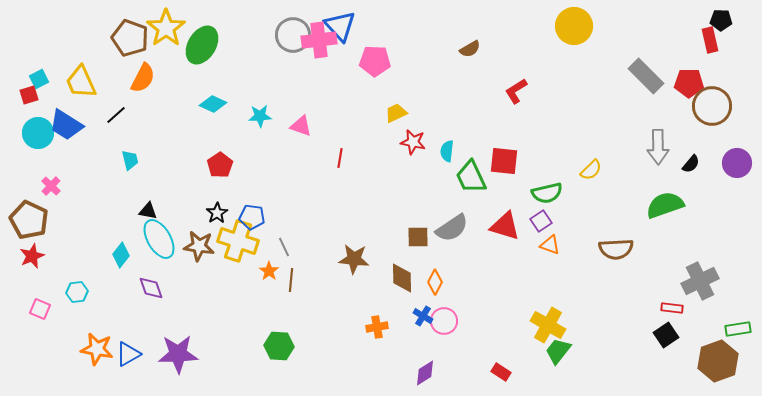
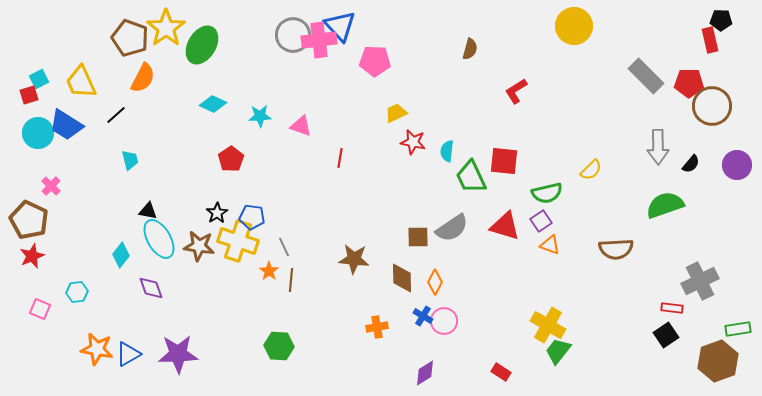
brown semicircle at (470, 49): rotated 45 degrees counterclockwise
purple circle at (737, 163): moved 2 px down
red pentagon at (220, 165): moved 11 px right, 6 px up
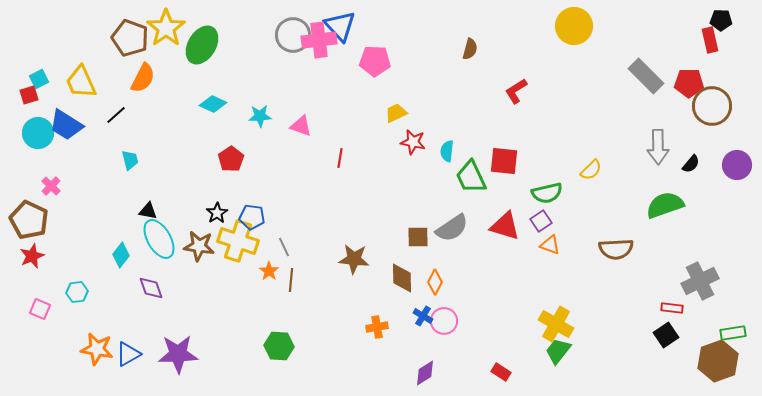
yellow cross at (548, 325): moved 8 px right, 1 px up
green rectangle at (738, 329): moved 5 px left, 4 px down
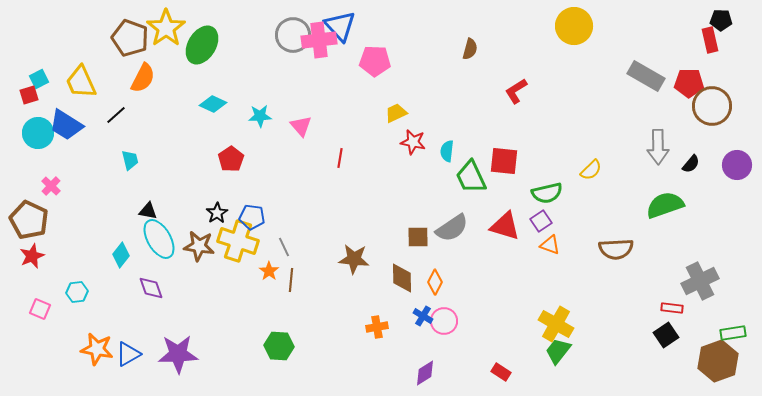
gray rectangle at (646, 76): rotated 15 degrees counterclockwise
pink triangle at (301, 126): rotated 30 degrees clockwise
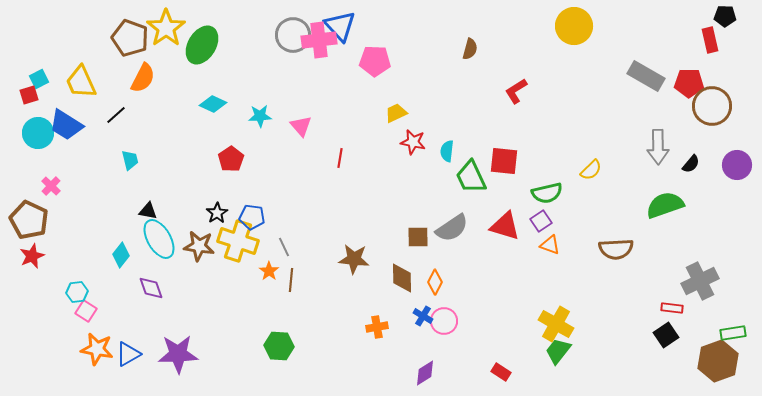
black pentagon at (721, 20): moved 4 px right, 4 px up
pink square at (40, 309): moved 46 px right, 2 px down; rotated 10 degrees clockwise
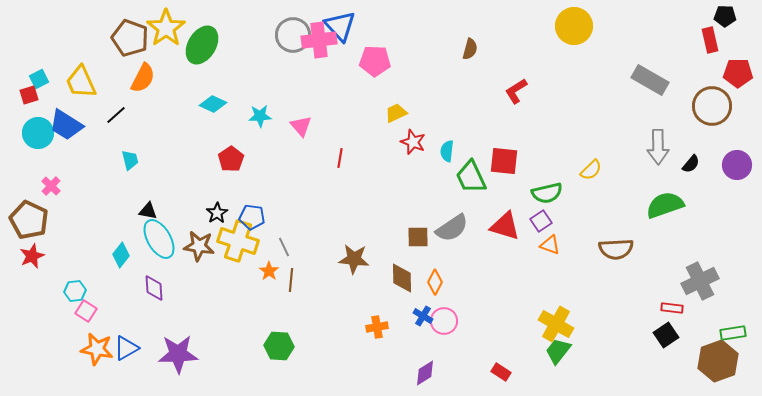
gray rectangle at (646, 76): moved 4 px right, 4 px down
red pentagon at (689, 83): moved 49 px right, 10 px up
red star at (413, 142): rotated 10 degrees clockwise
purple diamond at (151, 288): moved 3 px right; rotated 16 degrees clockwise
cyan hexagon at (77, 292): moved 2 px left, 1 px up
blue triangle at (128, 354): moved 2 px left, 6 px up
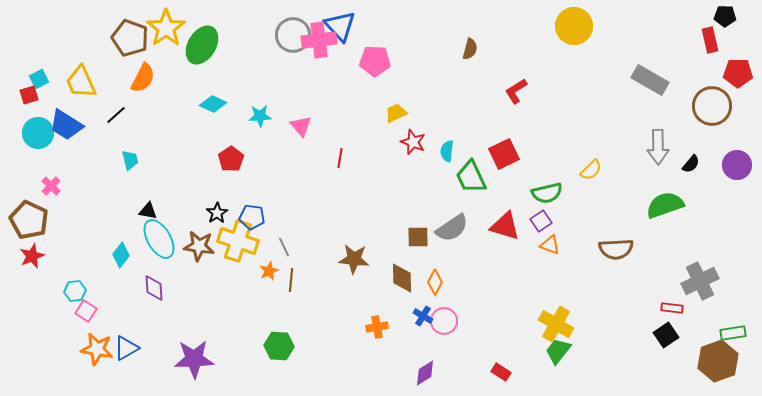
red square at (504, 161): moved 7 px up; rotated 32 degrees counterclockwise
orange star at (269, 271): rotated 12 degrees clockwise
purple star at (178, 354): moved 16 px right, 5 px down
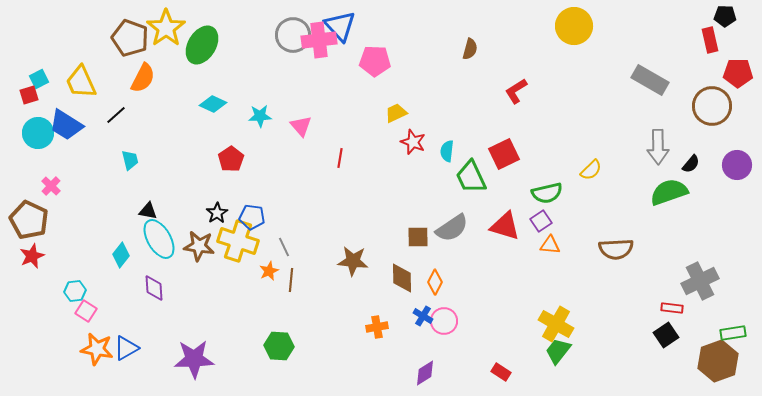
green semicircle at (665, 205): moved 4 px right, 13 px up
orange triangle at (550, 245): rotated 15 degrees counterclockwise
brown star at (354, 259): moved 1 px left, 2 px down
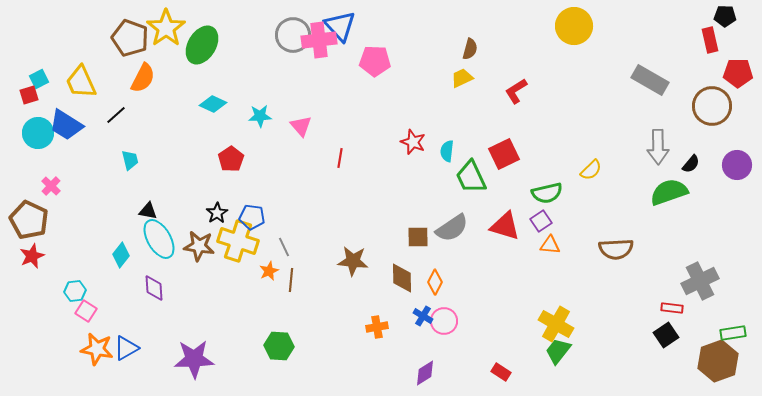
yellow trapezoid at (396, 113): moved 66 px right, 35 px up
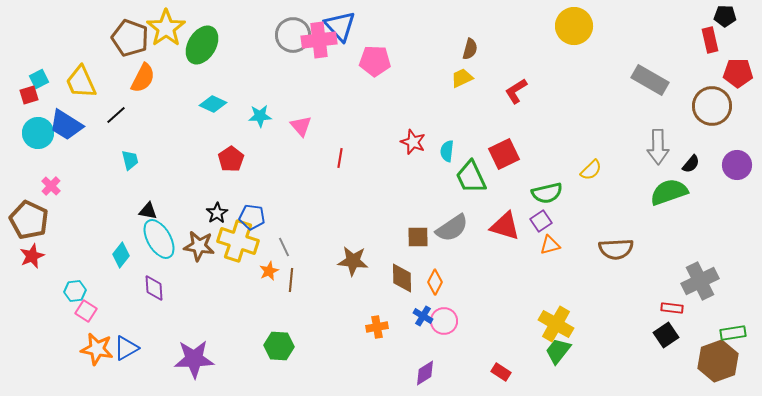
orange triangle at (550, 245): rotated 20 degrees counterclockwise
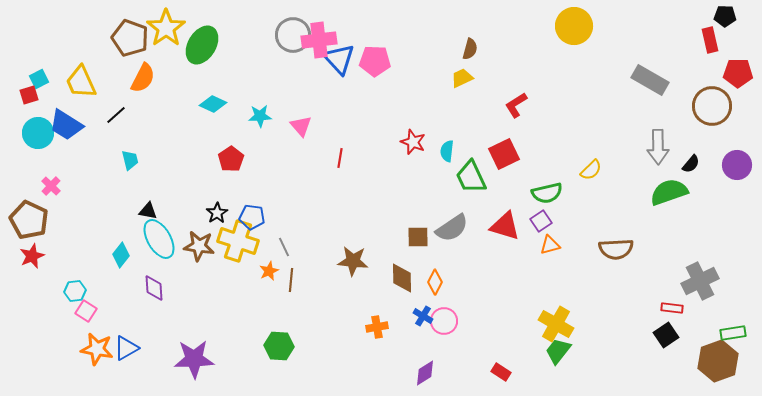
blue triangle at (340, 26): moved 1 px left, 33 px down
red L-shape at (516, 91): moved 14 px down
